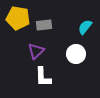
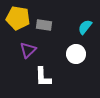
gray rectangle: rotated 14 degrees clockwise
purple triangle: moved 8 px left, 1 px up
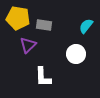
cyan semicircle: moved 1 px right, 1 px up
purple triangle: moved 5 px up
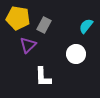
gray rectangle: rotated 70 degrees counterclockwise
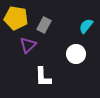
yellow pentagon: moved 2 px left
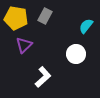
gray rectangle: moved 1 px right, 9 px up
purple triangle: moved 4 px left
white L-shape: rotated 130 degrees counterclockwise
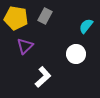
purple triangle: moved 1 px right, 1 px down
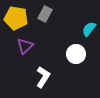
gray rectangle: moved 2 px up
cyan semicircle: moved 3 px right, 3 px down
white L-shape: rotated 15 degrees counterclockwise
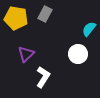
purple triangle: moved 1 px right, 8 px down
white circle: moved 2 px right
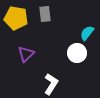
gray rectangle: rotated 35 degrees counterclockwise
cyan semicircle: moved 2 px left, 4 px down
white circle: moved 1 px left, 1 px up
white L-shape: moved 8 px right, 7 px down
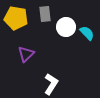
cyan semicircle: rotated 98 degrees clockwise
white circle: moved 11 px left, 26 px up
